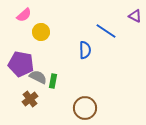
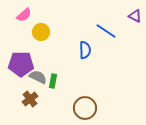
purple pentagon: rotated 10 degrees counterclockwise
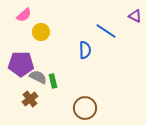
green rectangle: rotated 24 degrees counterclockwise
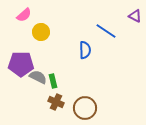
brown cross: moved 26 px right, 3 px down; rotated 28 degrees counterclockwise
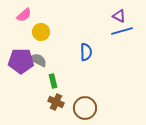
purple triangle: moved 16 px left
blue line: moved 16 px right; rotated 50 degrees counterclockwise
blue semicircle: moved 1 px right, 2 px down
purple pentagon: moved 3 px up
gray semicircle: moved 17 px up
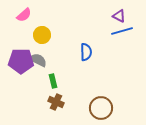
yellow circle: moved 1 px right, 3 px down
brown circle: moved 16 px right
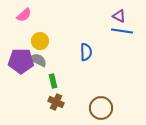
blue line: rotated 25 degrees clockwise
yellow circle: moved 2 px left, 6 px down
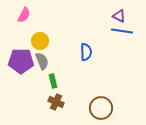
pink semicircle: rotated 21 degrees counterclockwise
gray semicircle: moved 4 px right, 1 px down; rotated 42 degrees clockwise
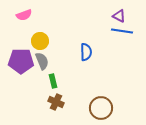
pink semicircle: rotated 42 degrees clockwise
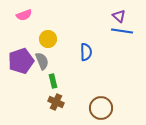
purple triangle: rotated 16 degrees clockwise
yellow circle: moved 8 px right, 2 px up
purple pentagon: rotated 20 degrees counterclockwise
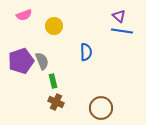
yellow circle: moved 6 px right, 13 px up
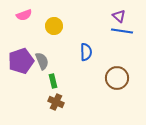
brown circle: moved 16 px right, 30 px up
